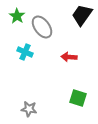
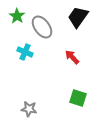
black trapezoid: moved 4 px left, 2 px down
red arrow: moved 3 px right; rotated 42 degrees clockwise
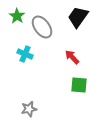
cyan cross: moved 2 px down
green square: moved 1 px right, 13 px up; rotated 12 degrees counterclockwise
gray star: rotated 21 degrees counterclockwise
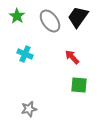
gray ellipse: moved 8 px right, 6 px up
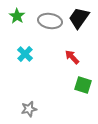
black trapezoid: moved 1 px right, 1 px down
gray ellipse: rotated 45 degrees counterclockwise
cyan cross: rotated 21 degrees clockwise
green square: moved 4 px right; rotated 12 degrees clockwise
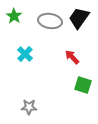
green star: moved 3 px left
gray star: moved 2 px up; rotated 14 degrees clockwise
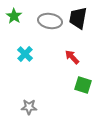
black trapezoid: moved 1 px left; rotated 25 degrees counterclockwise
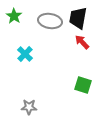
red arrow: moved 10 px right, 15 px up
